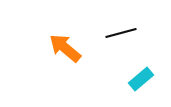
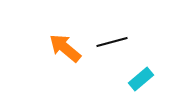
black line: moved 9 px left, 9 px down
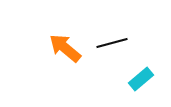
black line: moved 1 px down
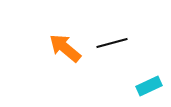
cyan rectangle: moved 8 px right, 7 px down; rotated 15 degrees clockwise
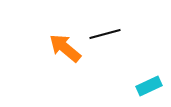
black line: moved 7 px left, 9 px up
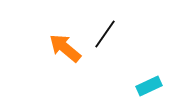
black line: rotated 40 degrees counterclockwise
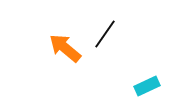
cyan rectangle: moved 2 px left
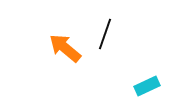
black line: rotated 16 degrees counterclockwise
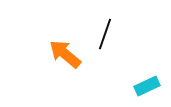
orange arrow: moved 6 px down
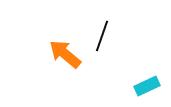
black line: moved 3 px left, 2 px down
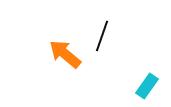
cyan rectangle: rotated 30 degrees counterclockwise
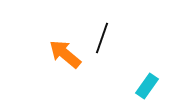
black line: moved 2 px down
